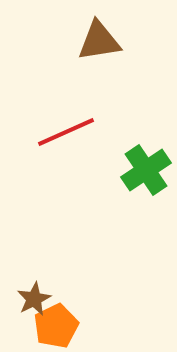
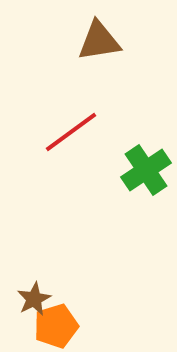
red line: moved 5 px right; rotated 12 degrees counterclockwise
orange pentagon: rotated 9 degrees clockwise
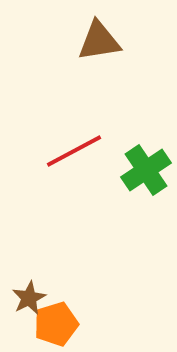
red line: moved 3 px right, 19 px down; rotated 8 degrees clockwise
brown star: moved 5 px left, 1 px up
orange pentagon: moved 2 px up
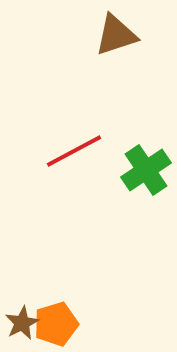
brown triangle: moved 17 px right, 6 px up; rotated 9 degrees counterclockwise
brown star: moved 7 px left, 25 px down
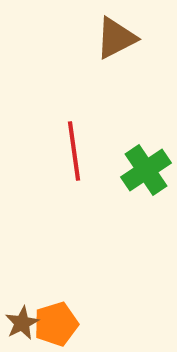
brown triangle: moved 3 px down; rotated 9 degrees counterclockwise
red line: rotated 70 degrees counterclockwise
